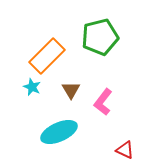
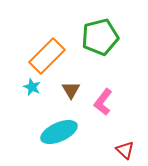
red triangle: rotated 18 degrees clockwise
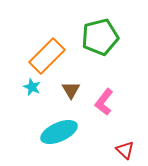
pink L-shape: moved 1 px right
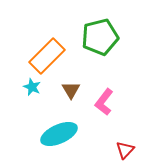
cyan ellipse: moved 2 px down
red triangle: rotated 30 degrees clockwise
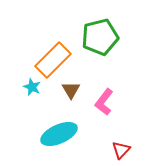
orange rectangle: moved 6 px right, 4 px down
red triangle: moved 4 px left
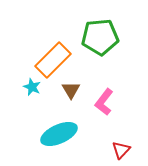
green pentagon: rotated 9 degrees clockwise
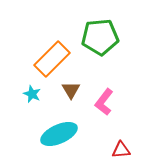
orange rectangle: moved 1 px left, 1 px up
cyan star: moved 7 px down
red triangle: rotated 42 degrees clockwise
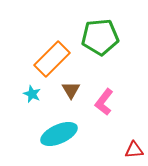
red triangle: moved 13 px right
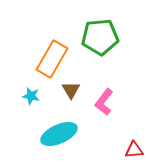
orange rectangle: rotated 15 degrees counterclockwise
cyan star: moved 1 px left, 2 px down; rotated 12 degrees counterclockwise
